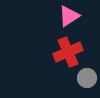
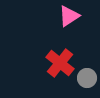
red cross: moved 8 px left, 11 px down; rotated 28 degrees counterclockwise
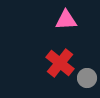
pink triangle: moved 3 px left, 4 px down; rotated 30 degrees clockwise
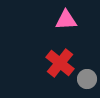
gray circle: moved 1 px down
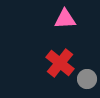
pink triangle: moved 1 px left, 1 px up
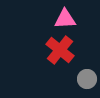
red cross: moved 13 px up
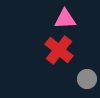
red cross: moved 1 px left
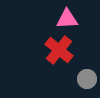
pink triangle: moved 2 px right
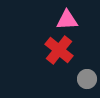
pink triangle: moved 1 px down
